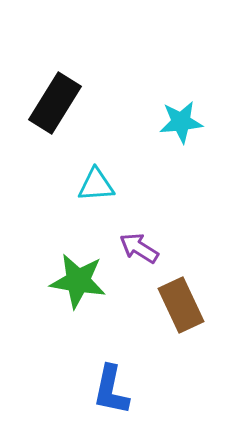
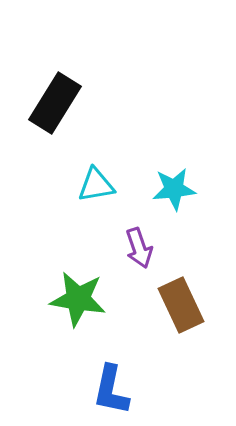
cyan star: moved 7 px left, 67 px down
cyan triangle: rotated 6 degrees counterclockwise
purple arrow: rotated 141 degrees counterclockwise
green star: moved 18 px down
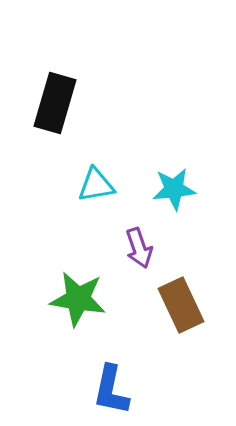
black rectangle: rotated 16 degrees counterclockwise
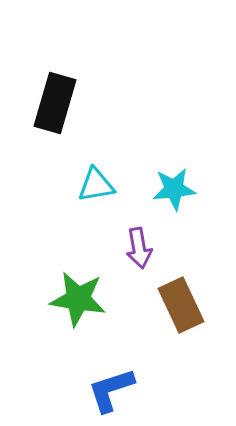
purple arrow: rotated 9 degrees clockwise
blue L-shape: rotated 60 degrees clockwise
